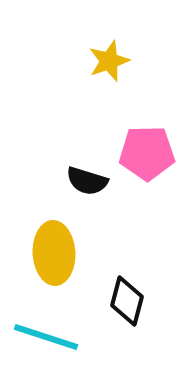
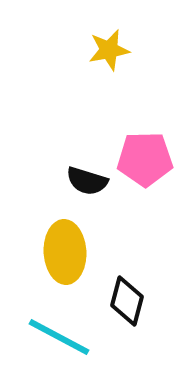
yellow star: moved 11 px up; rotated 9 degrees clockwise
pink pentagon: moved 2 px left, 6 px down
yellow ellipse: moved 11 px right, 1 px up
cyan line: moved 13 px right; rotated 10 degrees clockwise
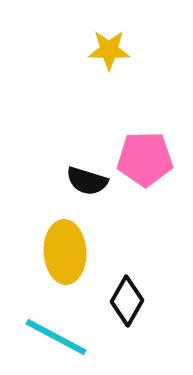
yellow star: rotated 12 degrees clockwise
black diamond: rotated 15 degrees clockwise
cyan line: moved 3 px left
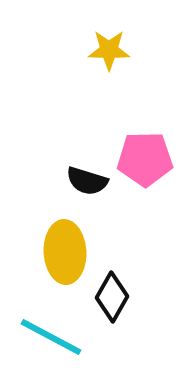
black diamond: moved 15 px left, 4 px up
cyan line: moved 5 px left
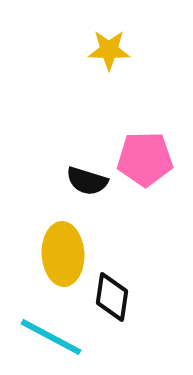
yellow ellipse: moved 2 px left, 2 px down
black diamond: rotated 21 degrees counterclockwise
